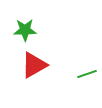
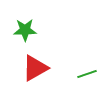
red triangle: moved 1 px right, 3 px down
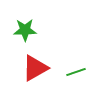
green line: moved 11 px left, 2 px up
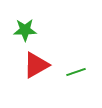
red triangle: moved 1 px right, 3 px up
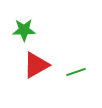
green star: moved 1 px left
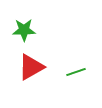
red triangle: moved 5 px left, 2 px down
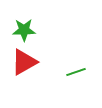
red triangle: moved 7 px left, 5 px up
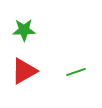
red triangle: moved 9 px down
